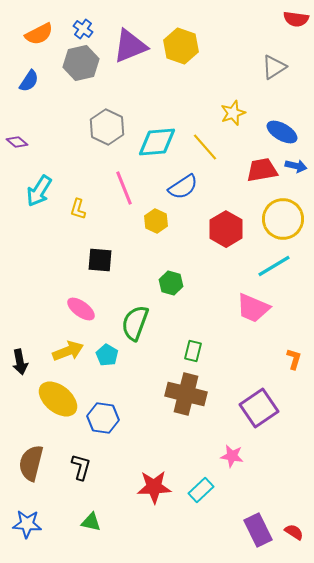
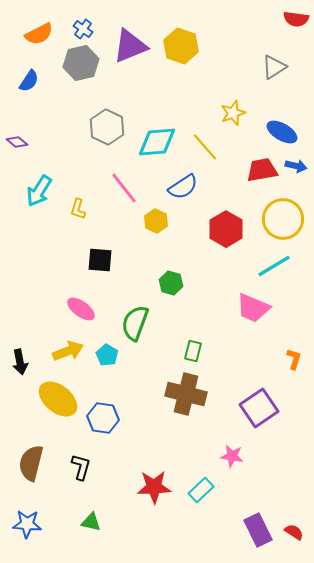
pink line at (124, 188): rotated 16 degrees counterclockwise
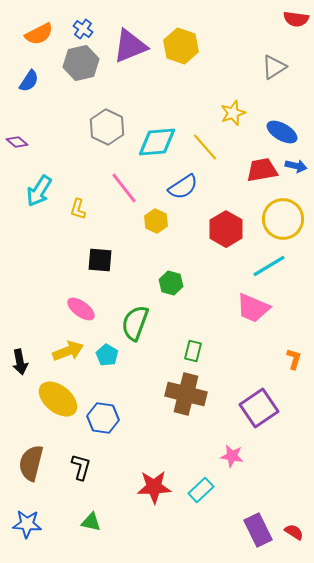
cyan line at (274, 266): moved 5 px left
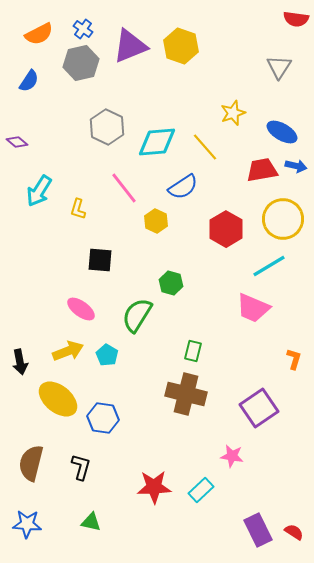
gray triangle at (274, 67): moved 5 px right; rotated 24 degrees counterclockwise
green semicircle at (135, 323): moved 2 px right, 8 px up; rotated 12 degrees clockwise
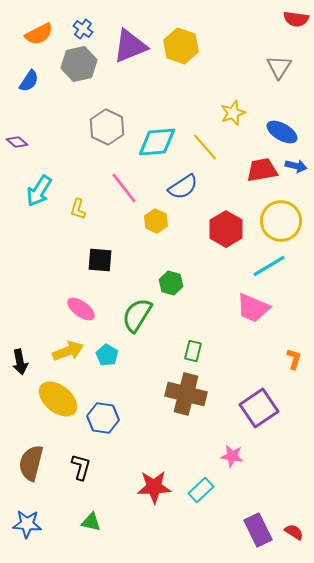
gray hexagon at (81, 63): moved 2 px left, 1 px down
yellow circle at (283, 219): moved 2 px left, 2 px down
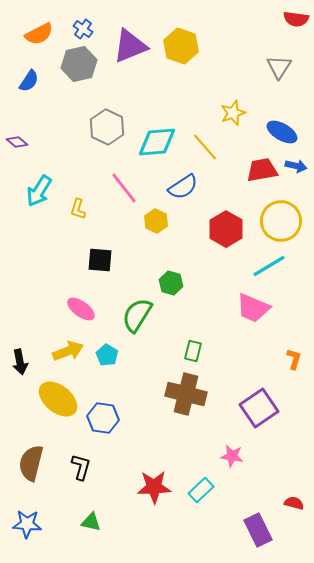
red semicircle at (294, 532): moved 29 px up; rotated 18 degrees counterclockwise
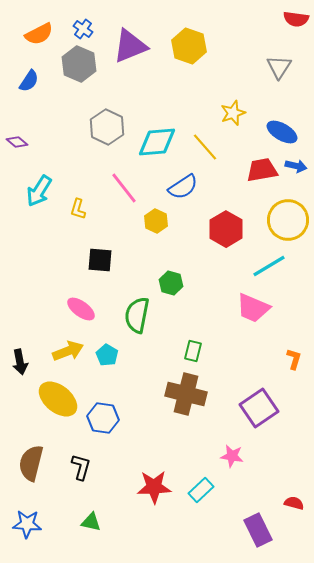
yellow hexagon at (181, 46): moved 8 px right
gray hexagon at (79, 64): rotated 24 degrees counterclockwise
yellow circle at (281, 221): moved 7 px right, 1 px up
green semicircle at (137, 315): rotated 21 degrees counterclockwise
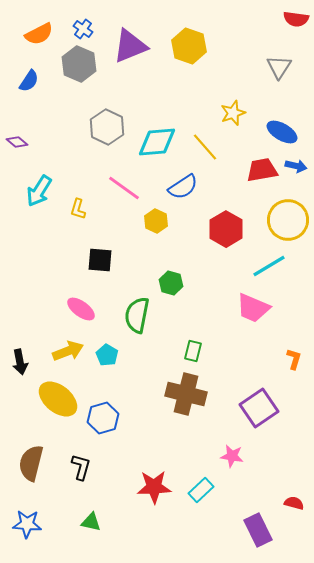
pink line at (124, 188): rotated 16 degrees counterclockwise
blue hexagon at (103, 418): rotated 24 degrees counterclockwise
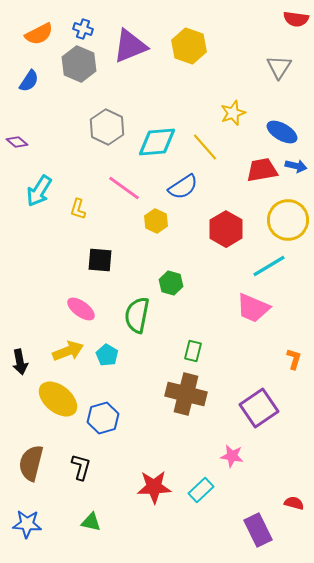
blue cross at (83, 29): rotated 18 degrees counterclockwise
